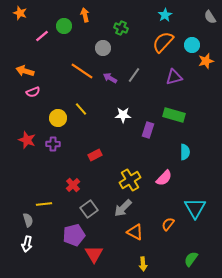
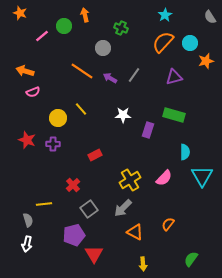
cyan circle at (192, 45): moved 2 px left, 2 px up
cyan triangle at (195, 208): moved 7 px right, 32 px up
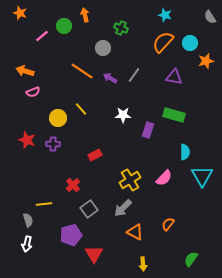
cyan star at (165, 15): rotated 24 degrees counterclockwise
purple triangle at (174, 77): rotated 24 degrees clockwise
purple pentagon at (74, 235): moved 3 px left
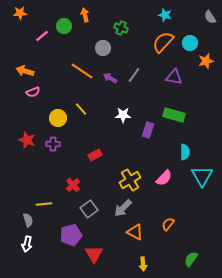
orange star at (20, 13): rotated 24 degrees counterclockwise
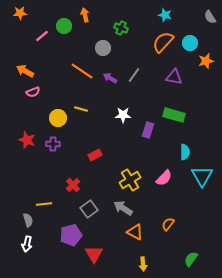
orange arrow at (25, 71): rotated 12 degrees clockwise
yellow line at (81, 109): rotated 32 degrees counterclockwise
gray arrow at (123, 208): rotated 78 degrees clockwise
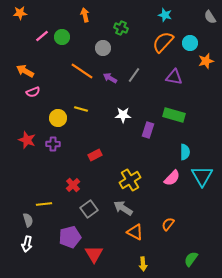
green circle at (64, 26): moved 2 px left, 11 px down
pink semicircle at (164, 178): moved 8 px right
purple pentagon at (71, 235): moved 1 px left, 2 px down
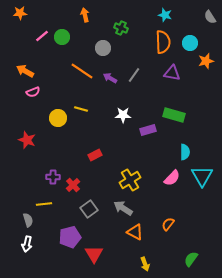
orange semicircle at (163, 42): rotated 135 degrees clockwise
purple triangle at (174, 77): moved 2 px left, 4 px up
purple rectangle at (148, 130): rotated 56 degrees clockwise
purple cross at (53, 144): moved 33 px down
yellow arrow at (143, 264): moved 2 px right; rotated 16 degrees counterclockwise
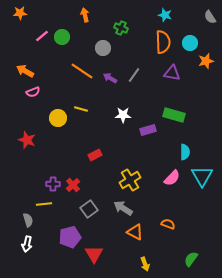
purple cross at (53, 177): moved 7 px down
orange semicircle at (168, 224): rotated 72 degrees clockwise
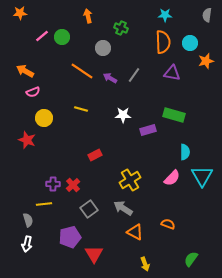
orange arrow at (85, 15): moved 3 px right, 1 px down
cyan star at (165, 15): rotated 16 degrees counterclockwise
gray semicircle at (210, 17): moved 3 px left, 2 px up; rotated 40 degrees clockwise
yellow circle at (58, 118): moved 14 px left
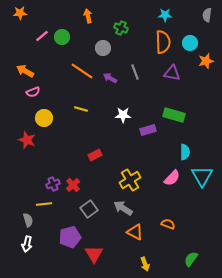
gray line at (134, 75): moved 1 px right, 3 px up; rotated 56 degrees counterclockwise
purple cross at (53, 184): rotated 24 degrees counterclockwise
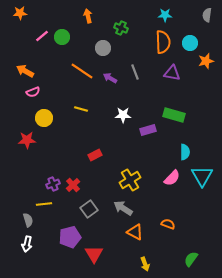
red star at (27, 140): rotated 24 degrees counterclockwise
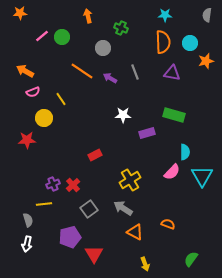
yellow line at (81, 109): moved 20 px left, 10 px up; rotated 40 degrees clockwise
purple rectangle at (148, 130): moved 1 px left, 3 px down
pink semicircle at (172, 178): moved 6 px up
